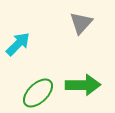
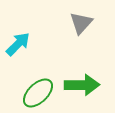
green arrow: moved 1 px left
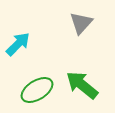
green arrow: rotated 140 degrees counterclockwise
green ellipse: moved 1 px left, 3 px up; rotated 12 degrees clockwise
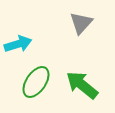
cyan arrow: rotated 28 degrees clockwise
green ellipse: moved 1 px left, 8 px up; rotated 24 degrees counterclockwise
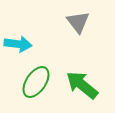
gray triangle: moved 3 px left, 1 px up; rotated 20 degrees counterclockwise
cyan arrow: rotated 24 degrees clockwise
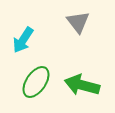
cyan arrow: moved 5 px right, 4 px up; rotated 116 degrees clockwise
green arrow: rotated 24 degrees counterclockwise
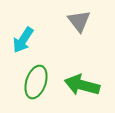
gray triangle: moved 1 px right, 1 px up
green ellipse: rotated 16 degrees counterclockwise
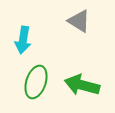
gray triangle: rotated 20 degrees counterclockwise
cyan arrow: rotated 24 degrees counterclockwise
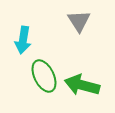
gray triangle: rotated 25 degrees clockwise
green ellipse: moved 8 px right, 6 px up; rotated 44 degrees counterclockwise
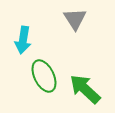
gray triangle: moved 4 px left, 2 px up
green arrow: moved 3 px right, 4 px down; rotated 28 degrees clockwise
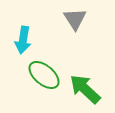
green ellipse: moved 1 px up; rotated 24 degrees counterclockwise
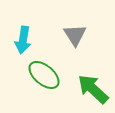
gray triangle: moved 16 px down
green arrow: moved 8 px right
